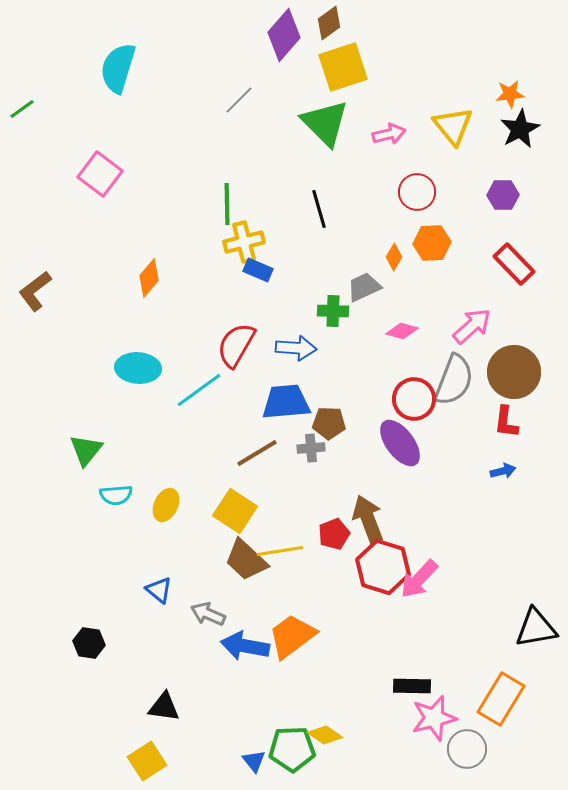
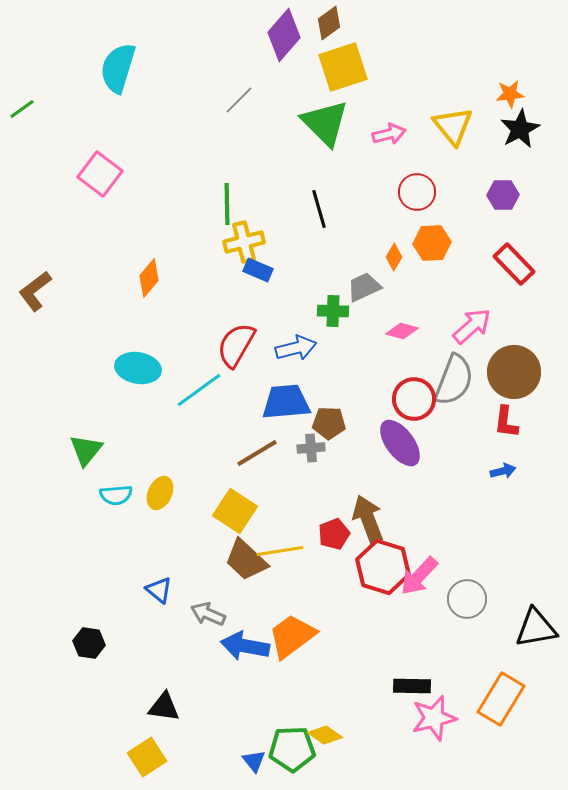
blue arrow at (296, 348): rotated 18 degrees counterclockwise
cyan ellipse at (138, 368): rotated 6 degrees clockwise
yellow ellipse at (166, 505): moved 6 px left, 12 px up
pink arrow at (419, 579): moved 3 px up
gray circle at (467, 749): moved 150 px up
yellow square at (147, 761): moved 4 px up
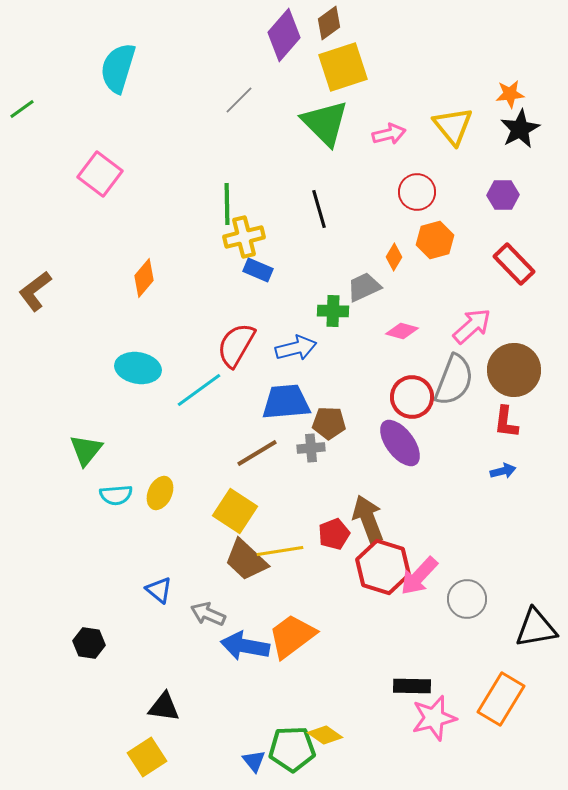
yellow cross at (244, 242): moved 5 px up
orange hexagon at (432, 243): moved 3 px right, 3 px up; rotated 12 degrees counterclockwise
orange diamond at (149, 278): moved 5 px left
brown circle at (514, 372): moved 2 px up
red circle at (414, 399): moved 2 px left, 2 px up
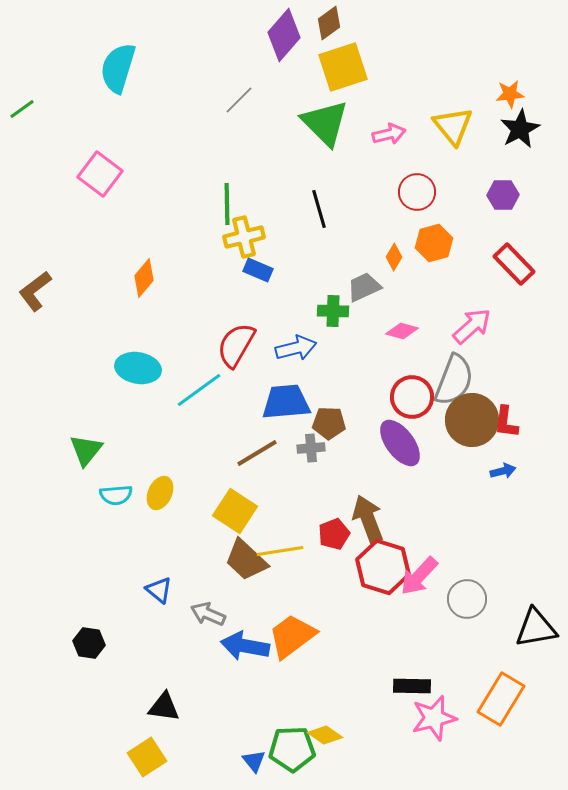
orange hexagon at (435, 240): moved 1 px left, 3 px down
brown circle at (514, 370): moved 42 px left, 50 px down
